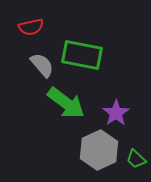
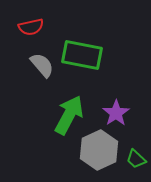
green arrow: moved 3 px right, 12 px down; rotated 99 degrees counterclockwise
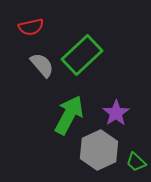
green rectangle: rotated 54 degrees counterclockwise
green trapezoid: moved 3 px down
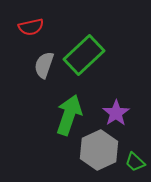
green rectangle: moved 2 px right
gray semicircle: moved 2 px right; rotated 120 degrees counterclockwise
green arrow: rotated 9 degrees counterclockwise
green trapezoid: moved 1 px left
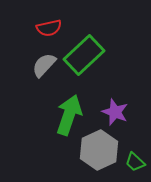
red semicircle: moved 18 px right, 1 px down
gray semicircle: rotated 24 degrees clockwise
purple star: moved 1 px left, 1 px up; rotated 16 degrees counterclockwise
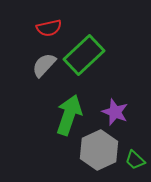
green trapezoid: moved 2 px up
